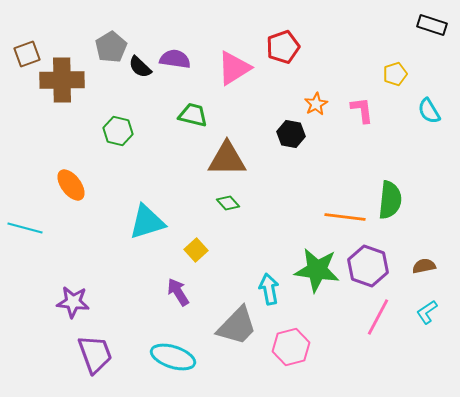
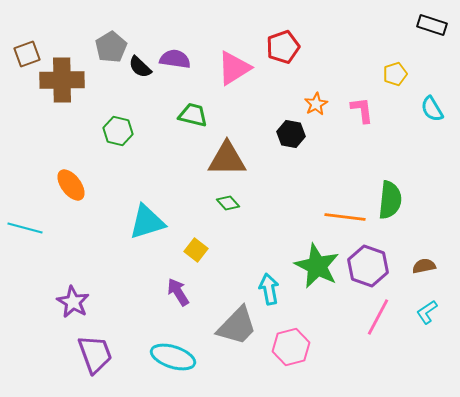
cyan semicircle: moved 3 px right, 2 px up
yellow square: rotated 10 degrees counterclockwise
green star: moved 4 px up; rotated 18 degrees clockwise
purple star: rotated 24 degrees clockwise
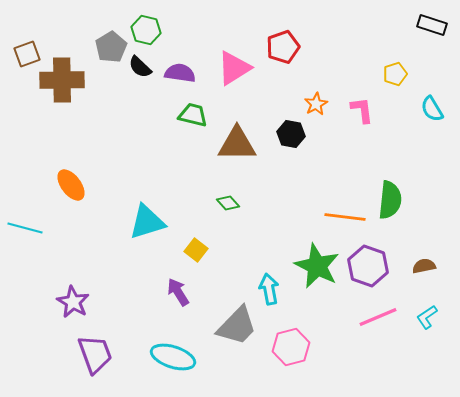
purple semicircle: moved 5 px right, 14 px down
green hexagon: moved 28 px right, 101 px up
brown triangle: moved 10 px right, 15 px up
cyan L-shape: moved 5 px down
pink line: rotated 39 degrees clockwise
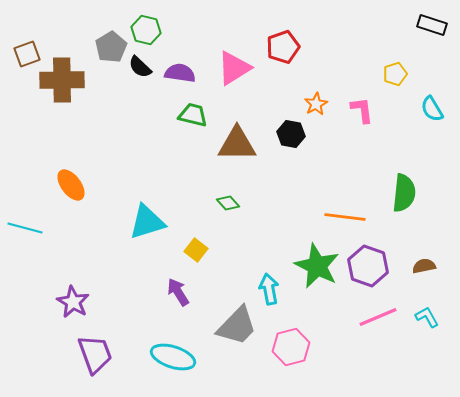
green semicircle: moved 14 px right, 7 px up
cyan L-shape: rotated 95 degrees clockwise
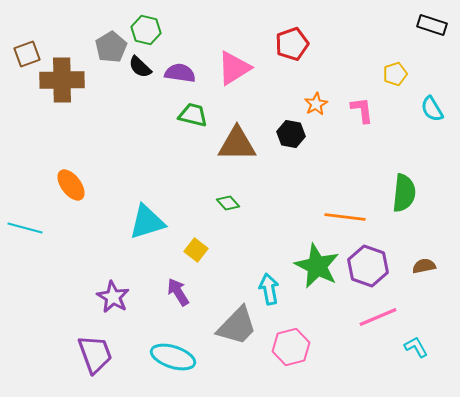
red pentagon: moved 9 px right, 3 px up
purple star: moved 40 px right, 5 px up
cyan L-shape: moved 11 px left, 30 px down
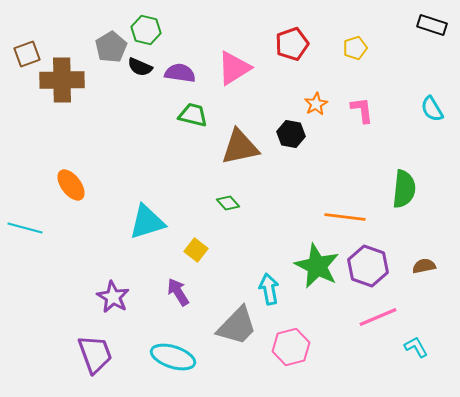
black semicircle: rotated 20 degrees counterclockwise
yellow pentagon: moved 40 px left, 26 px up
brown triangle: moved 3 px right, 3 px down; rotated 12 degrees counterclockwise
green semicircle: moved 4 px up
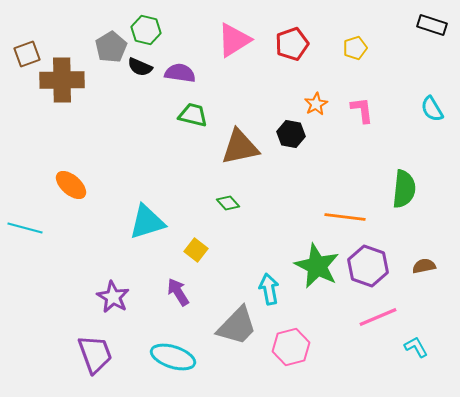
pink triangle: moved 28 px up
orange ellipse: rotated 12 degrees counterclockwise
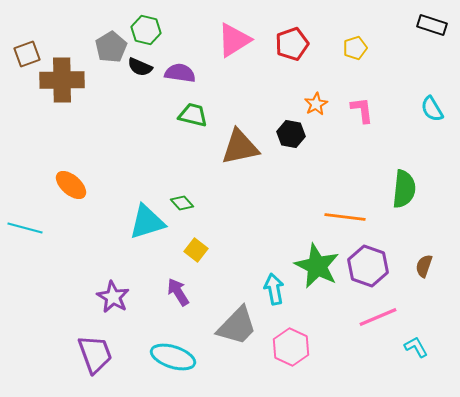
green diamond: moved 46 px left
brown semicircle: rotated 60 degrees counterclockwise
cyan arrow: moved 5 px right
pink hexagon: rotated 21 degrees counterclockwise
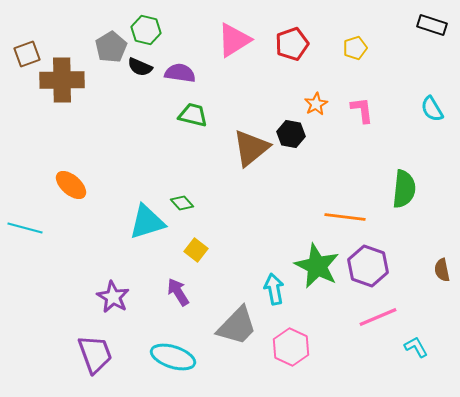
brown triangle: moved 11 px right, 1 px down; rotated 27 degrees counterclockwise
brown semicircle: moved 18 px right, 4 px down; rotated 30 degrees counterclockwise
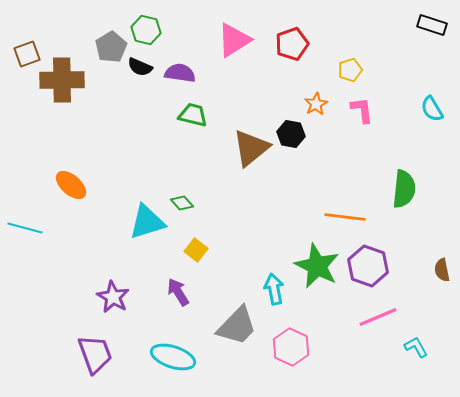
yellow pentagon: moved 5 px left, 22 px down
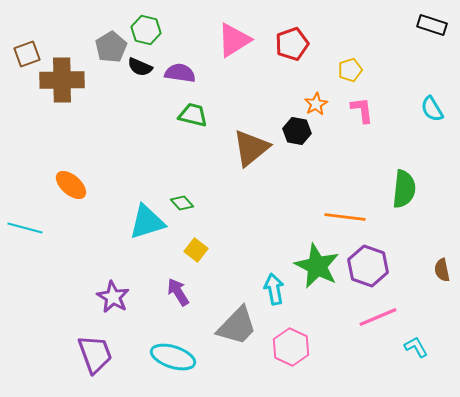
black hexagon: moved 6 px right, 3 px up
